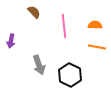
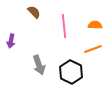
orange line: moved 4 px left, 2 px down; rotated 30 degrees counterclockwise
black hexagon: moved 1 px right, 3 px up
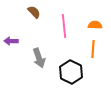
purple arrow: rotated 80 degrees clockwise
orange line: rotated 66 degrees counterclockwise
gray arrow: moved 7 px up
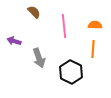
purple arrow: moved 3 px right; rotated 16 degrees clockwise
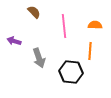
orange line: moved 3 px left, 2 px down
black hexagon: rotated 20 degrees counterclockwise
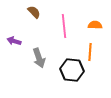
orange line: moved 1 px down
black hexagon: moved 1 px right, 2 px up
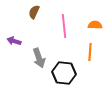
brown semicircle: rotated 112 degrees counterclockwise
black hexagon: moved 8 px left, 3 px down
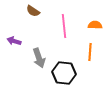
brown semicircle: moved 1 px left, 1 px up; rotated 80 degrees counterclockwise
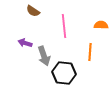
orange semicircle: moved 6 px right
purple arrow: moved 11 px right, 2 px down
gray arrow: moved 5 px right, 2 px up
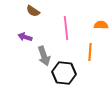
pink line: moved 2 px right, 2 px down
purple arrow: moved 6 px up
